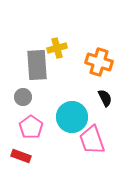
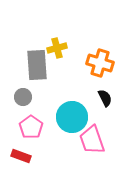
orange cross: moved 1 px right, 1 px down
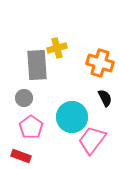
gray circle: moved 1 px right, 1 px down
pink trapezoid: rotated 56 degrees clockwise
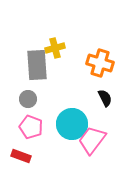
yellow cross: moved 2 px left
gray circle: moved 4 px right, 1 px down
cyan circle: moved 7 px down
pink pentagon: rotated 15 degrees counterclockwise
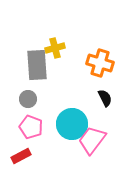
red rectangle: rotated 48 degrees counterclockwise
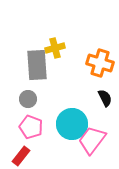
red rectangle: rotated 24 degrees counterclockwise
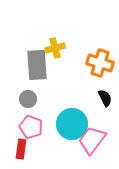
red rectangle: moved 7 px up; rotated 30 degrees counterclockwise
